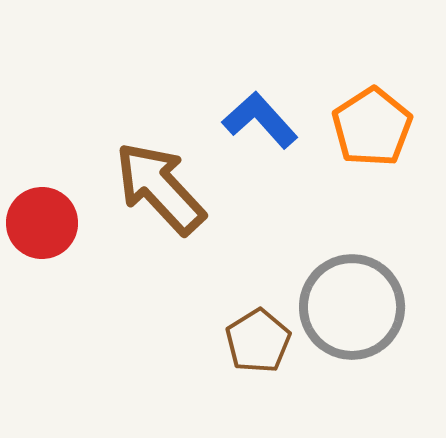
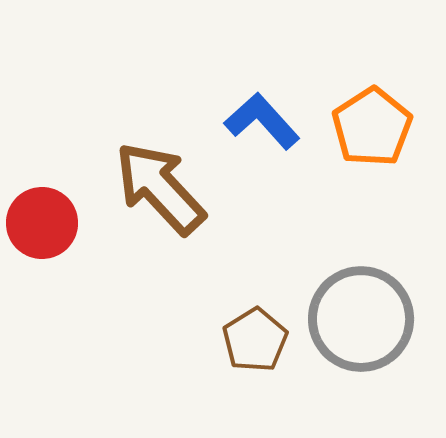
blue L-shape: moved 2 px right, 1 px down
gray circle: moved 9 px right, 12 px down
brown pentagon: moved 3 px left, 1 px up
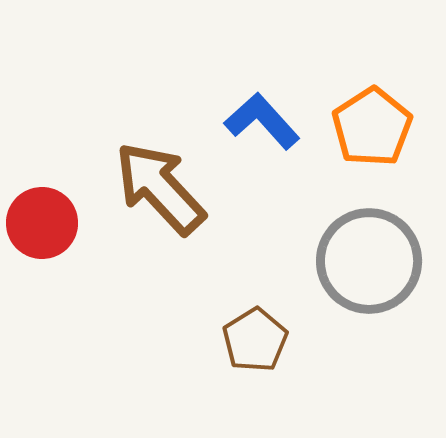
gray circle: moved 8 px right, 58 px up
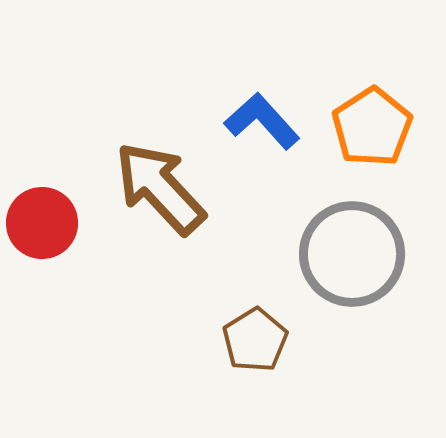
gray circle: moved 17 px left, 7 px up
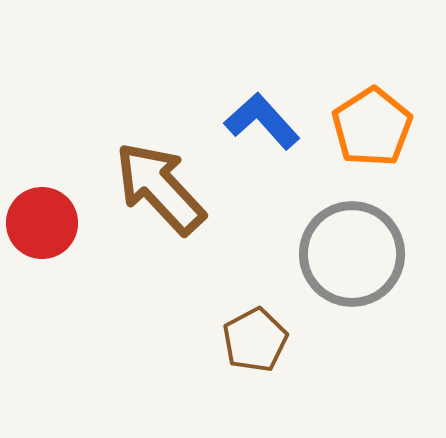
brown pentagon: rotated 4 degrees clockwise
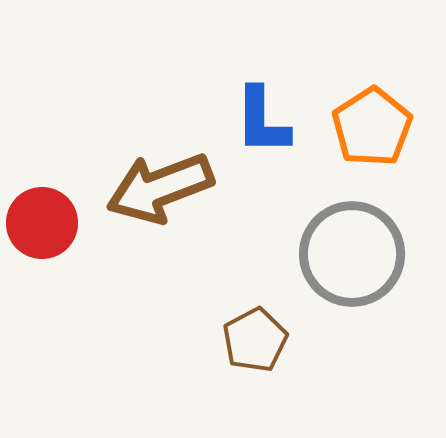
blue L-shape: rotated 138 degrees counterclockwise
brown arrow: rotated 68 degrees counterclockwise
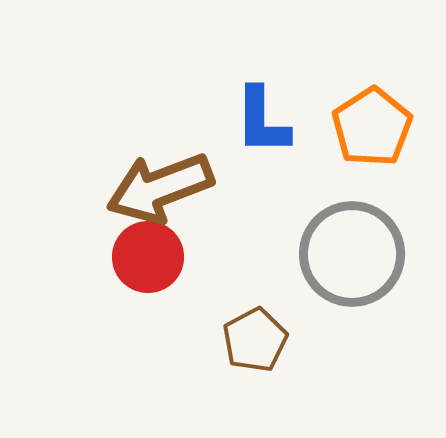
red circle: moved 106 px right, 34 px down
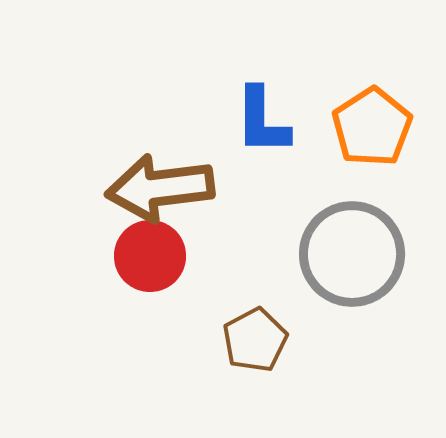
brown arrow: rotated 14 degrees clockwise
red circle: moved 2 px right, 1 px up
